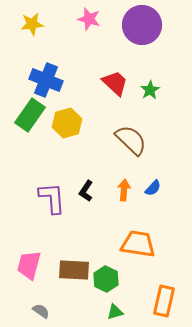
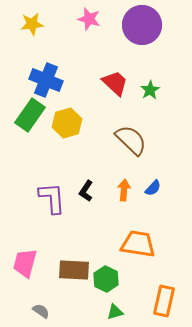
pink trapezoid: moved 4 px left, 2 px up
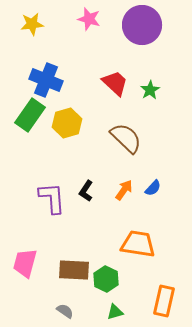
brown semicircle: moved 5 px left, 2 px up
orange arrow: rotated 30 degrees clockwise
gray semicircle: moved 24 px right
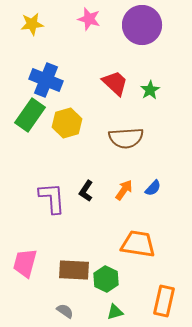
brown semicircle: rotated 132 degrees clockwise
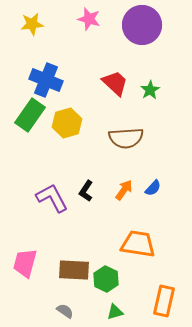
purple L-shape: rotated 24 degrees counterclockwise
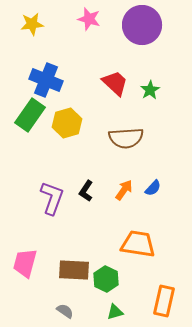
purple L-shape: rotated 48 degrees clockwise
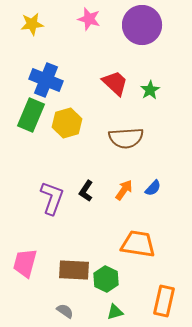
green rectangle: moved 1 px right; rotated 12 degrees counterclockwise
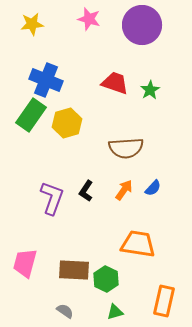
red trapezoid: rotated 24 degrees counterclockwise
green rectangle: rotated 12 degrees clockwise
brown semicircle: moved 10 px down
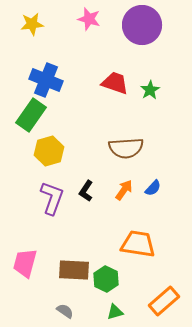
yellow hexagon: moved 18 px left, 28 px down
orange rectangle: rotated 36 degrees clockwise
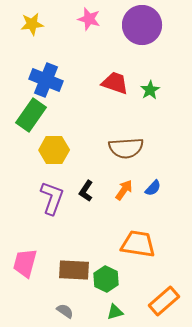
yellow hexagon: moved 5 px right, 1 px up; rotated 16 degrees clockwise
